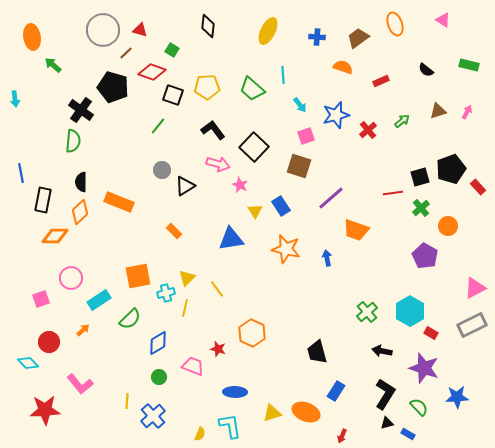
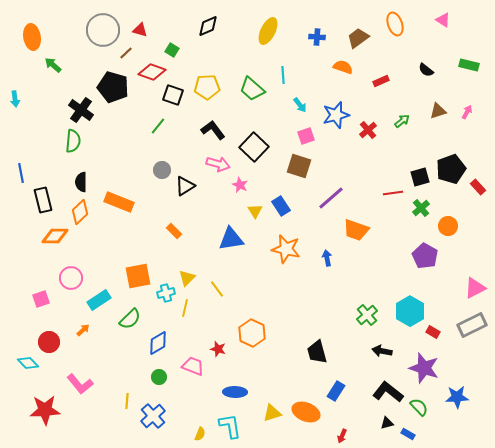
black diamond at (208, 26): rotated 60 degrees clockwise
black rectangle at (43, 200): rotated 25 degrees counterclockwise
green cross at (367, 312): moved 3 px down
red rectangle at (431, 333): moved 2 px right, 1 px up
black L-shape at (385, 394): moved 3 px right, 2 px up; rotated 84 degrees counterclockwise
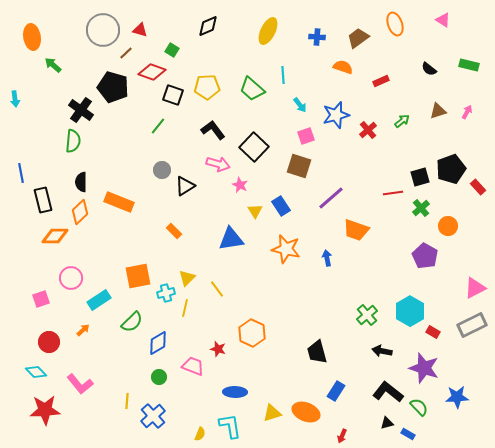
black semicircle at (426, 70): moved 3 px right, 1 px up
green semicircle at (130, 319): moved 2 px right, 3 px down
cyan diamond at (28, 363): moved 8 px right, 9 px down
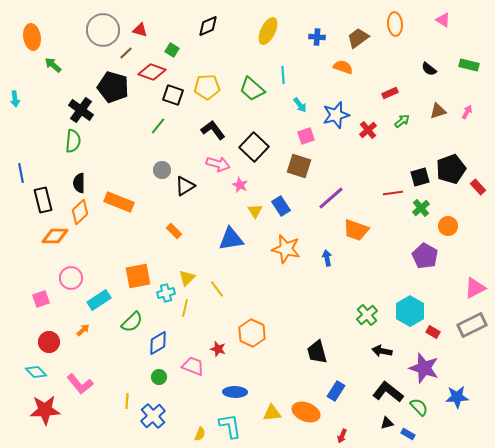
orange ellipse at (395, 24): rotated 15 degrees clockwise
red rectangle at (381, 81): moved 9 px right, 12 px down
black semicircle at (81, 182): moved 2 px left, 1 px down
yellow triangle at (272, 413): rotated 12 degrees clockwise
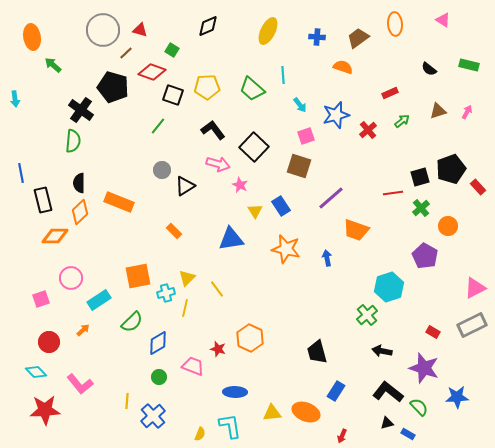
cyan hexagon at (410, 311): moved 21 px left, 24 px up; rotated 12 degrees clockwise
orange hexagon at (252, 333): moved 2 px left, 5 px down
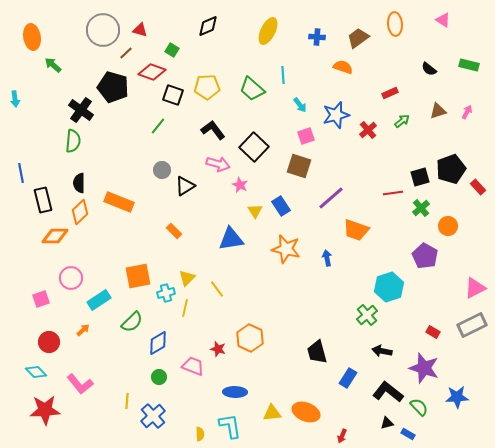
blue rectangle at (336, 391): moved 12 px right, 13 px up
yellow semicircle at (200, 434): rotated 24 degrees counterclockwise
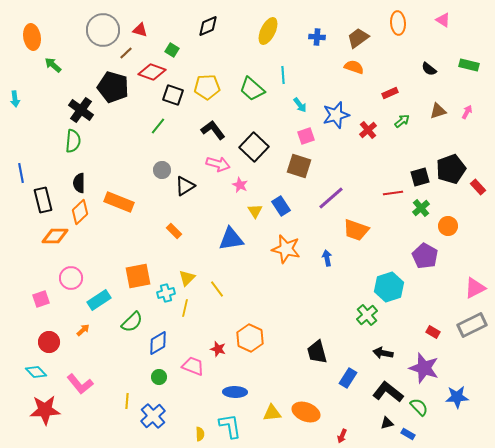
orange ellipse at (395, 24): moved 3 px right, 1 px up
orange semicircle at (343, 67): moved 11 px right
black arrow at (382, 351): moved 1 px right, 2 px down
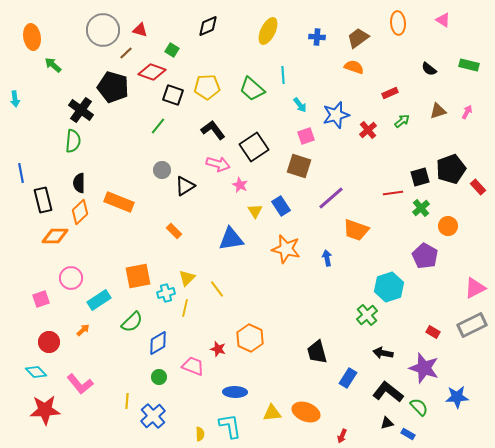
black square at (254, 147): rotated 12 degrees clockwise
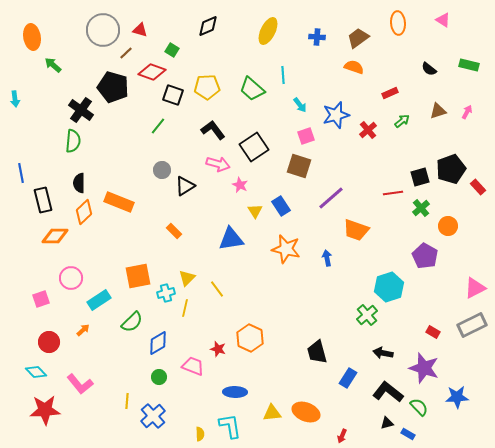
orange diamond at (80, 212): moved 4 px right
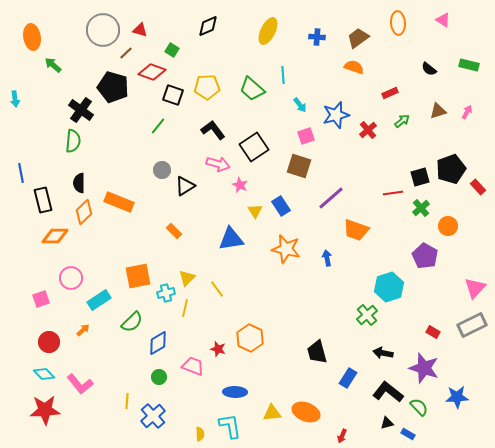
pink triangle at (475, 288): rotated 20 degrees counterclockwise
cyan diamond at (36, 372): moved 8 px right, 2 px down
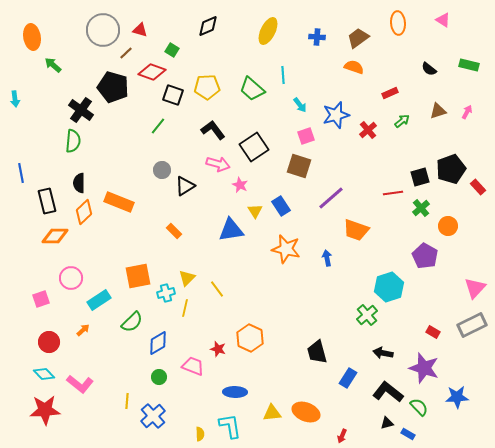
black rectangle at (43, 200): moved 4 px right, 1 px down
blue triangle at (231, 239): moved 9 px up
pink L-shape at (80, 384): rotated 12 degrees counterclockwise
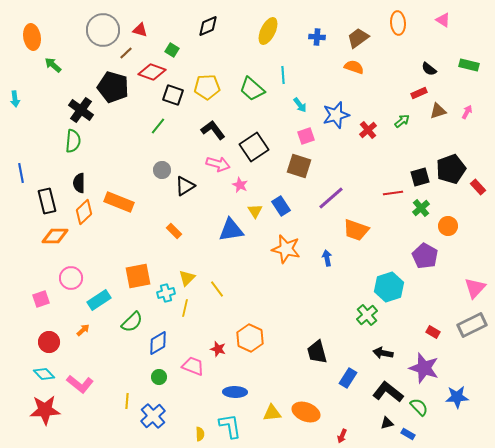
red rectangle at (390, 93): moved 29 px right
